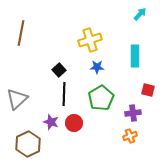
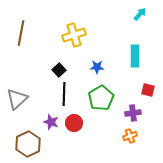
yellow cross: moved 16 px left, 5 px up
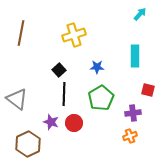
gray triangle: rotated 40 degrees counterclockwise
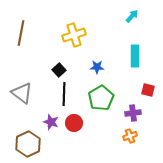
cyan arrow: moved 8 px left, 2 px down
gray triangle: moved 5 px right, 6 px up
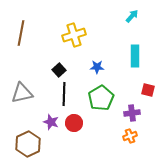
gray triangle: rotated 50 degrees counterclockwise
purple cross: moved 1 px left
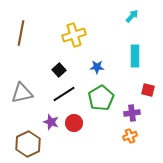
black line: rotated 55 degrees clockwise
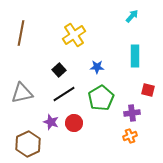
yellow cross: rotated 15 degrees counterclockwise
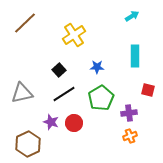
cyan arrow: rotated 16 degrees clockwise
brown line: moved 4 px right, 10 px up; rotated 35 degrees clockwise
purple cross: moved 3 px left
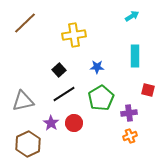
yellow cross: rotated 25 degrees clockwise
gray triangle: moved 1 px right, 8 px down
purple star: moved 1 px down; rotated 14 degrees clockwise
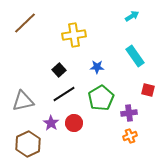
cyan rectangle: rotated 35 degrees counterclockwise
